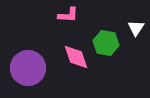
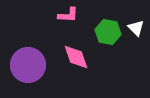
white triangle: rotated 18 degrees counterclockwise
green hexagon: moved 2 px right, 11 px up
purple circle: moved 3 px up
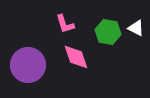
pink L-shape: moved 3 px left, 9 px down; rotated 70 degrees clockwise
white triangle: rotated 18 degrees counterclockwise
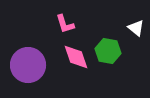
white triangle: rotated 12 degrees clockwise
green hexagon: moved 19 px down
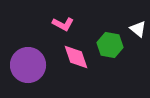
pink L-shape: moved 2 px left; rotated 45 degrees counterclockwise
white triangle: moved 2 px right, 1 px down
green hexagon: moved 2 px right, 6 px up
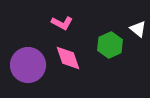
pink L-shape: moved 1 px left, 1 px up
green hexagon: rotated 25 degrees clockwise
pink diamond: moved 8 px left, 1 px down
